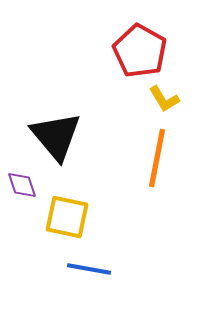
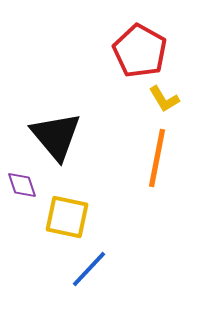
blue line: rotated 57 degrees counterclockwise
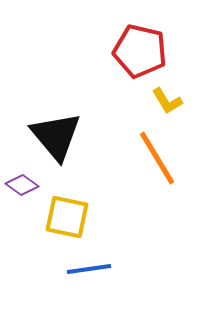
red pentagon: rotated 16 degrees counterclockwise
yellow L-shape: moved 3 px right, 2 px down
orange line: rotated 42 degrees counterclockwise
purple diamond: rotated 36 degrees counterclockwise
blue line: rotated 39 degrees clockwise
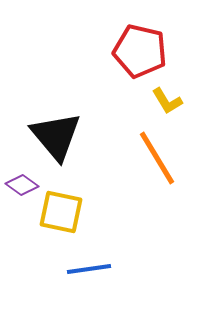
yellow square: moved 6 px left, 5 px up
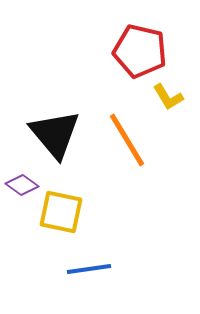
yellow L-shape: moved 1 px right, 4 px up
black triangle: moved 1 px left, 2 px up
orange line: moved 30 px left, 18 px up
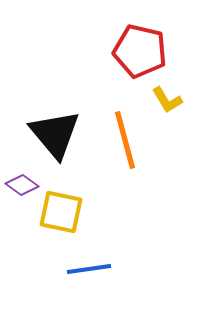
yellow L-shape: moved 1 px left, 3 px down
orange line: moved 2 px left; rotated 16 degrees clockwise
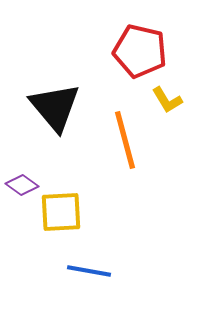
black triangle: moved 27 px up
yellow square: rotated 15 degrees counterclockwise
blue line: moved 2 px down; rotated 18 degrees clockwise
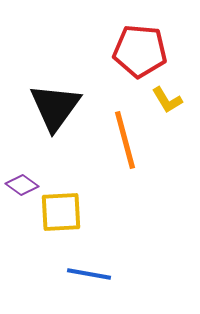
red pentagon: rotated 8 degrees counterclockwise
black triangle: rotated 16 degrees clockwise
blue line: moved 3 px down
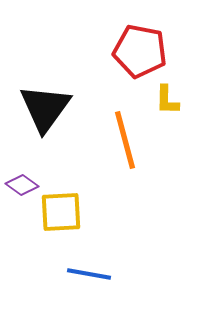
red pentagon: rotated 6 degrees clockwise
yellow L-shape: rotated 32 degrees clockwise
black triangle: moved 10 px left, 1 px down
